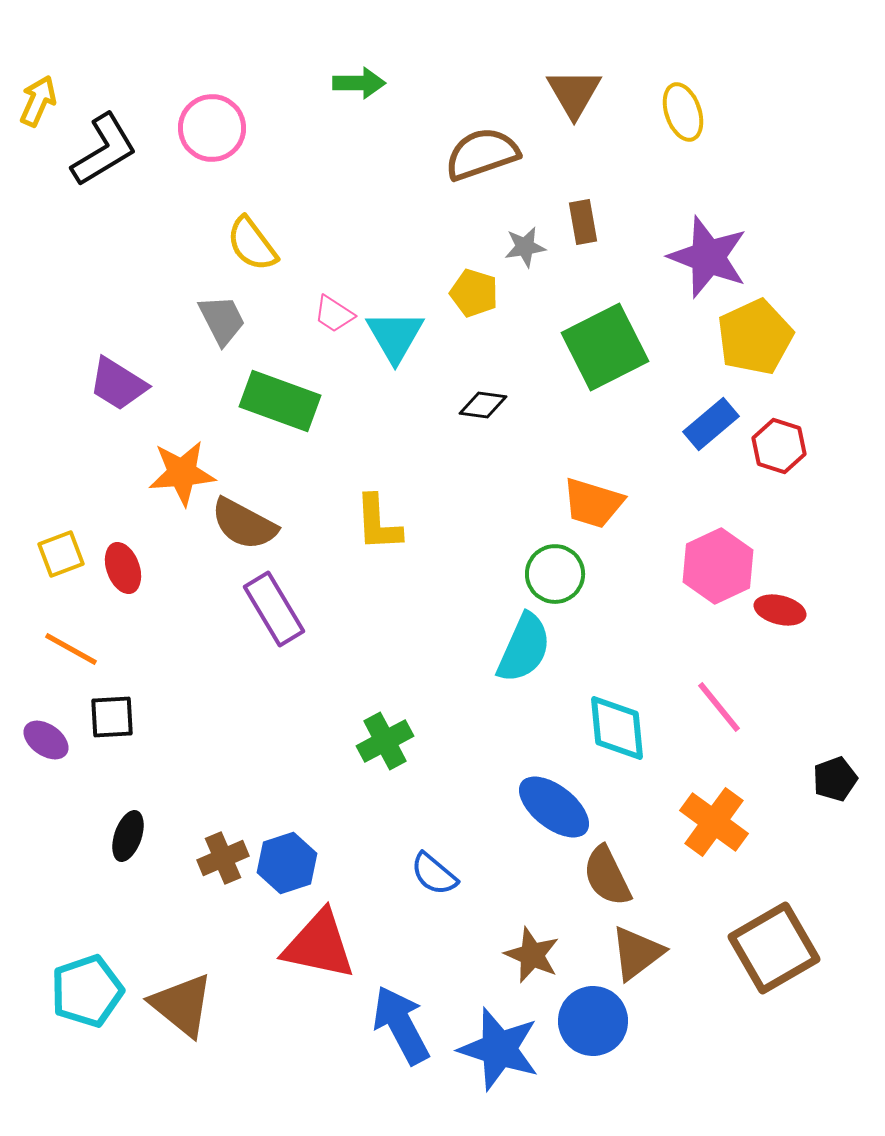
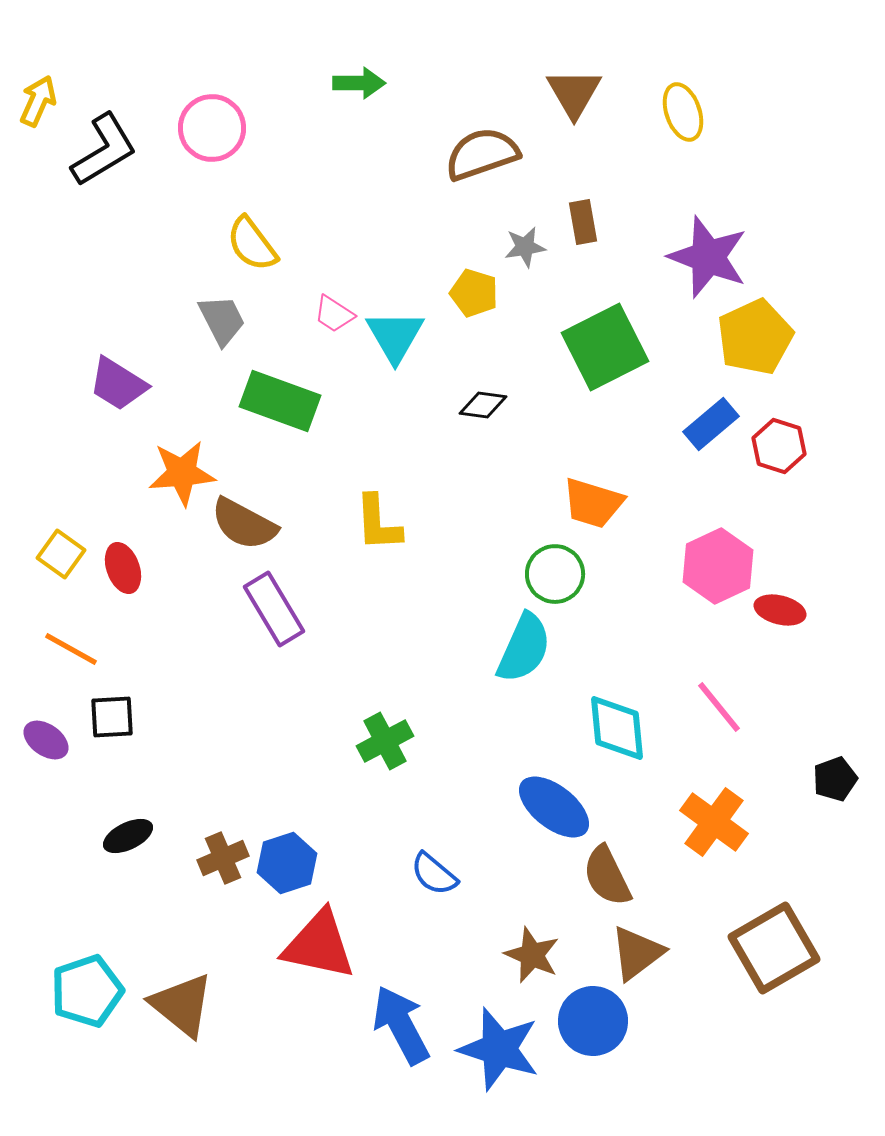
yellow square at (61, 554): rotated 33 degrees counterclockwise
black ellipse at (128, 836): rotated 45 degrees clockwise
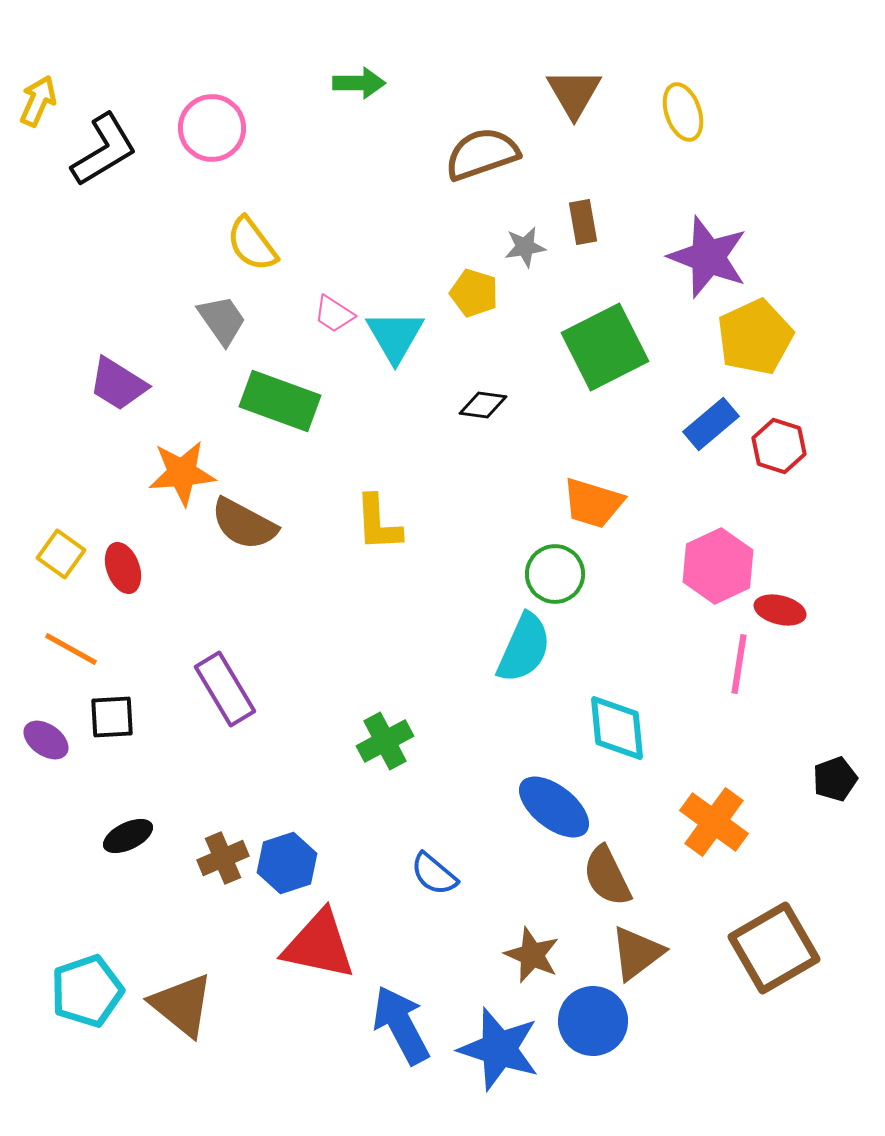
gray trapezoid at (222, 320): rotated 8 degrees counterclockwise
purple rectangle at (274, 609): moved 49 px left, 80 px down
pink line at (719, 707): moved 20 px right, 43 px up; rotated 48 degrees clockwise
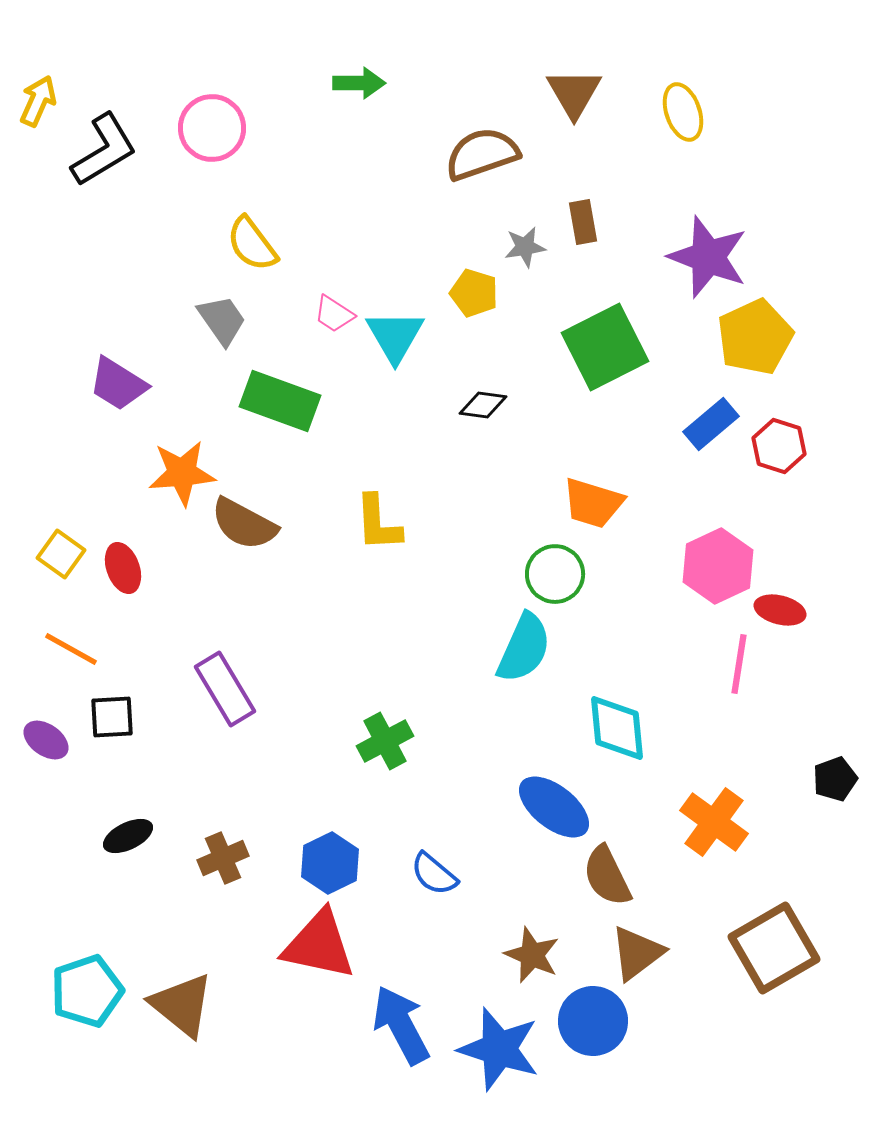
blue hexagon at (287, 863): moved 43 px right; rotated 8 degrees counterclockwise
